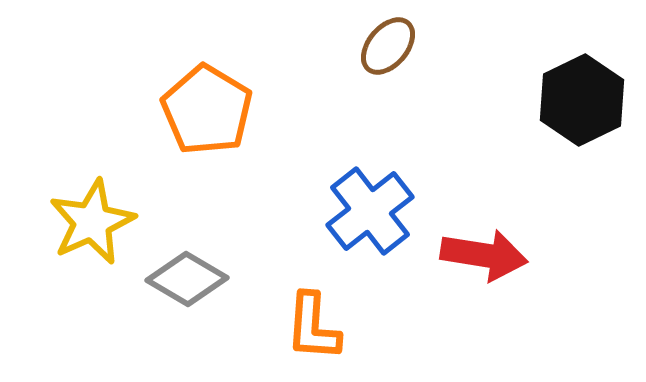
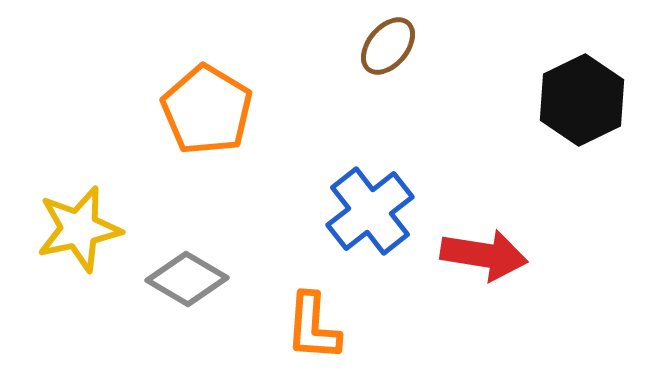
yellow star: moved 13 px left, 7 px down; rotated 12 degrees clockwise
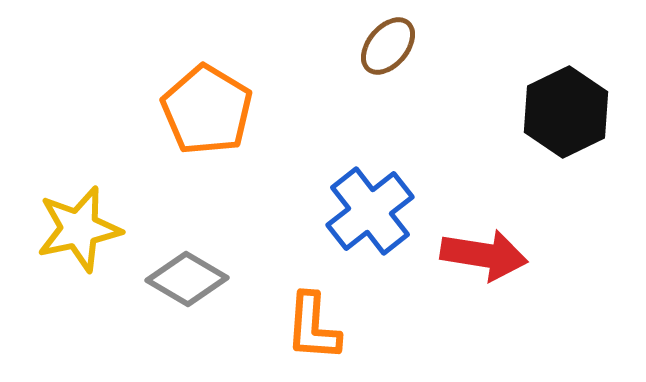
black hexagon: moved 16 px left, 12 px down
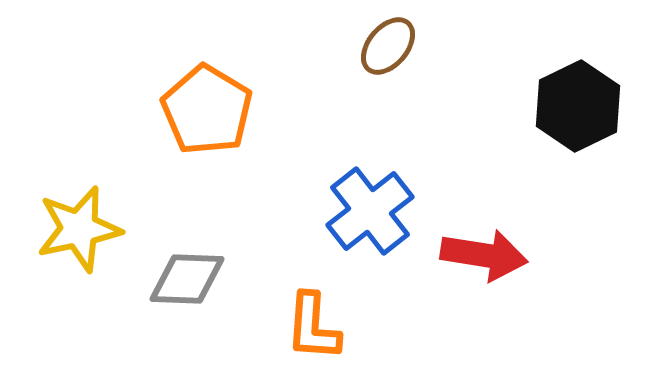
black hexagon: moved 12 px right, 6 px up
gray diamond: rotated 28 degrees counterclockwise
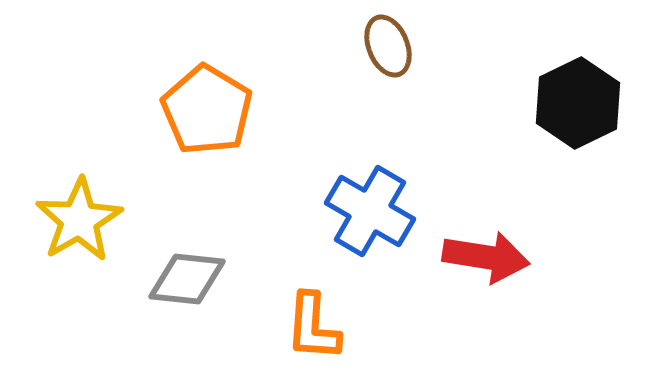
brown ellipse: rotated 62 degrees counterclockwise
black hexagon: moved 3 px up
blue cross: rotated 22 degrees counterclockwise
yellow star: moved 9 px up; rotated 18 degrees counterclockwise
red arrow: moved 2 px right, 2 px down
gray diamond: rotated 4 degrees clockwise
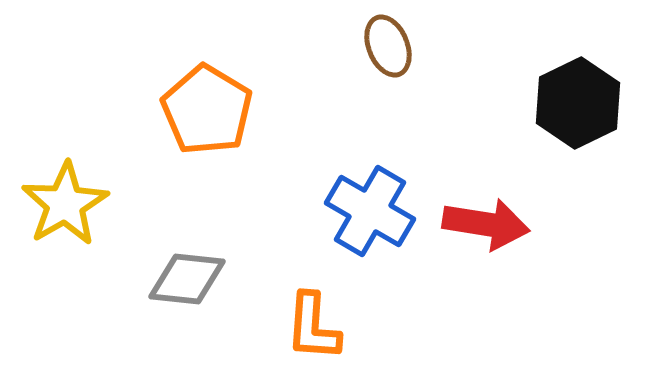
yellow star: moved 14 px left, 16 px up
red arrow: moved 33 px up
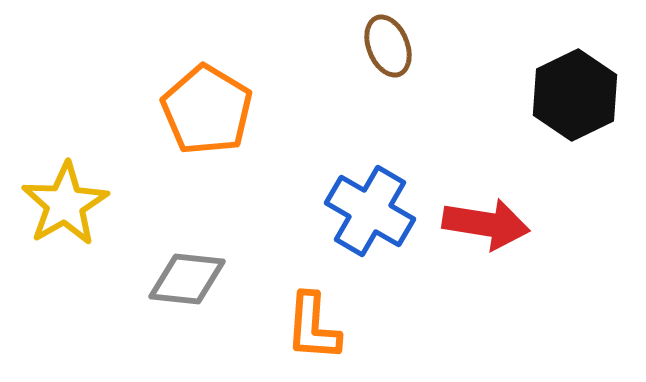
black hexagon: moved 3 px left, 8 px up
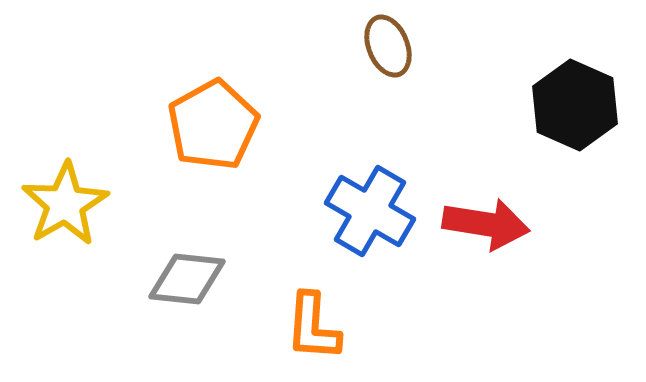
black hexagon: moved 10 px down; rotated 10 degrees counterclockwise
orange pentagon: moved 6 px right, 15 px down; rotated 12 degrees clockwise
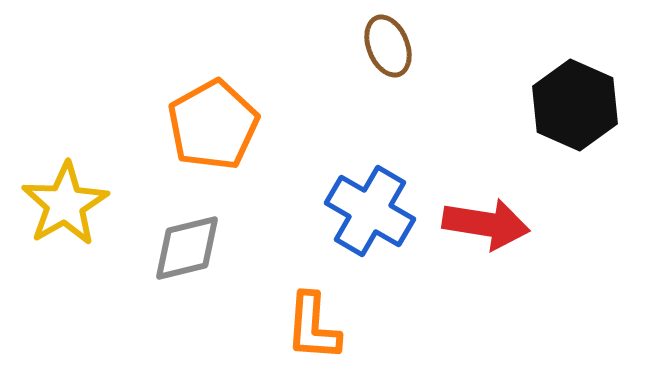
gray diamond: moved 31 px up; rotated 20 degrees counterclockwise
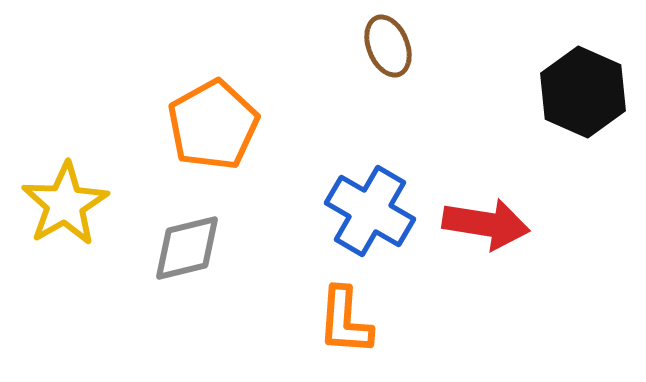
black hexagon: moved 8 px right, 13 px up
orange L-shape: moved 32 px right, 6 px up
